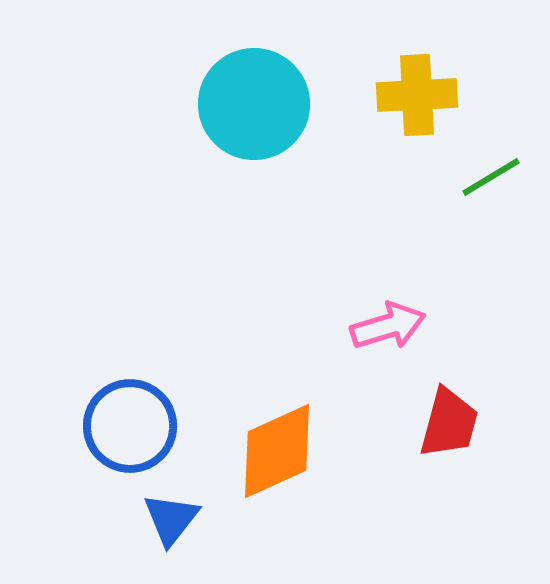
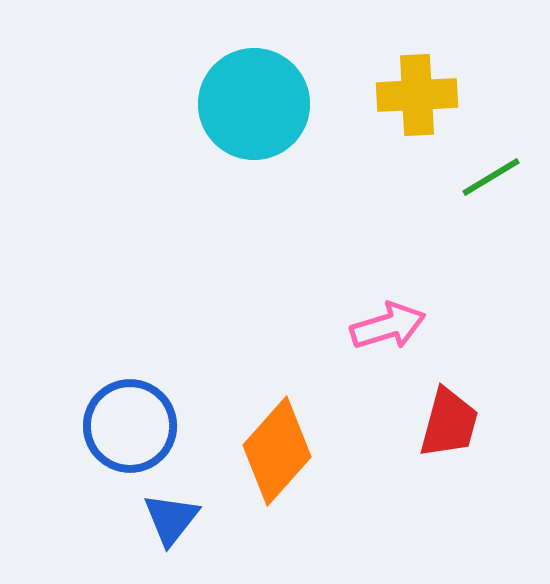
orange diamond: rotated 24 degrees counterclockwise
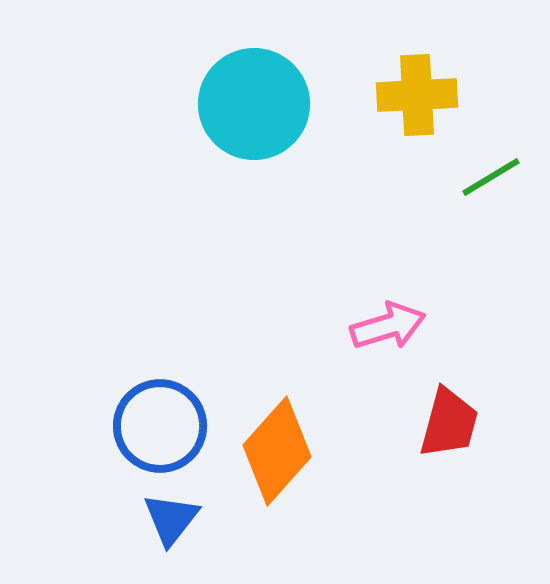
blue circle: moved 30 px right
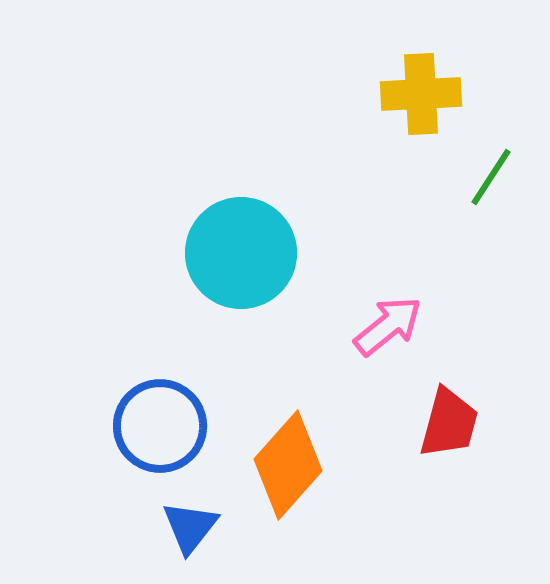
yellow cross: moved 4 px right, 1 px up
cyan circle: moved 13 px left, 149 px down
green line: rotated 26 degrees counterclockwise
pink arrow: rotated 22 degrees counterclockwise
orange diamond: moved 11 px right, 14 px down
blue triangle: moved 19 px right, 8 px down
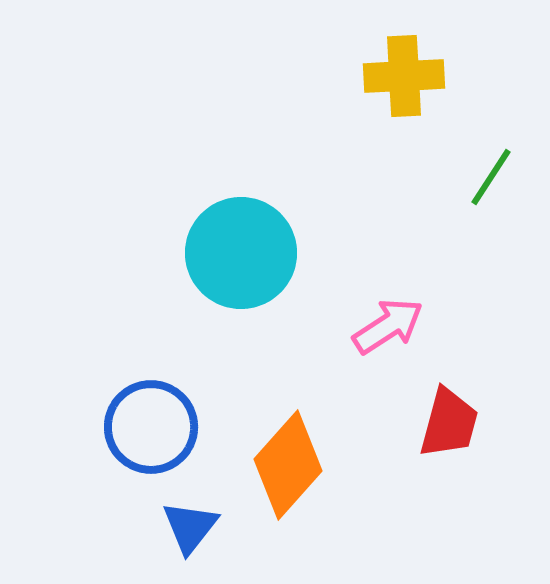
yellow cross: moved 17 px left, 18 px up
pink arrow: rotated 6 degrees clockwise
blue circle: moved 9 px left, 1 px down
